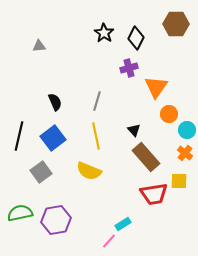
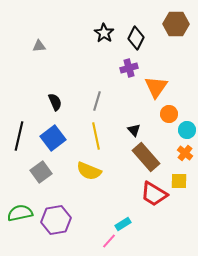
red trapezoid: rotated 40 degrees clockwise
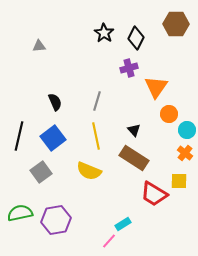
brown rectangle: moved 12 px left, 1 px down; rotated 16 degrees counterclockwise
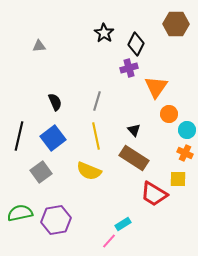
black diamond: moved 6 px down
orange cross: rotated 14 degrees counterclockwise
yellow square: moved 1 px left, 2 px up
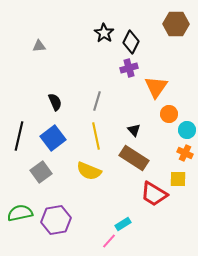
black diamond: moved 5 px left, 2 px up
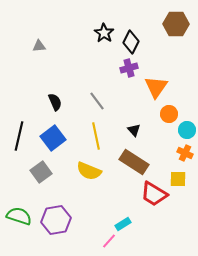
gray line: rotated 54 degrees counterclockwise
brown rectangle: moved 4 px down
green semicircle: moved 1 px left, 3 px down; rotated 30 degrees clockwise
